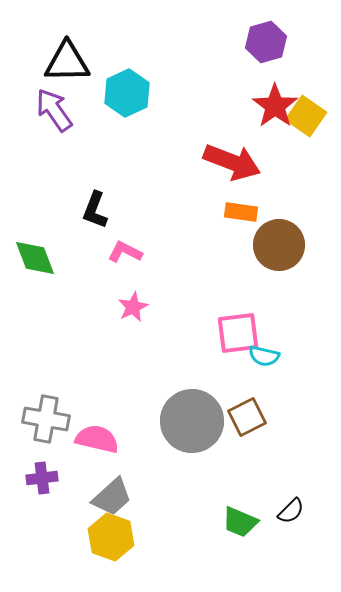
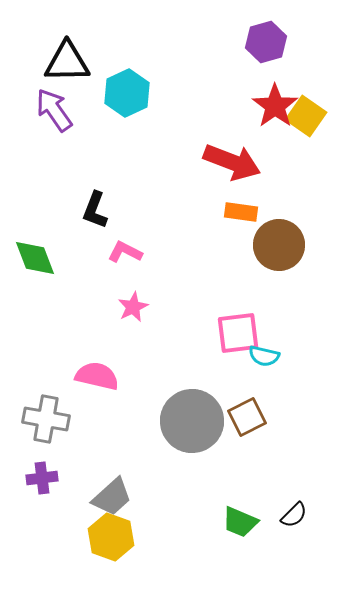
pink semicircle: moved 63 px up
black semicircle: moved 3 px right, 4 px down
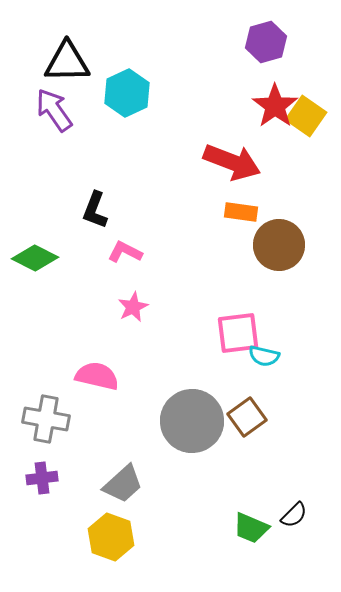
green diamond: rotated 42 degrees counterclockwise
brown square: rotated 9 degrees counterclockwise
gray trapezoid: moved 11 px right, 13 px up
green trapezoid: moved 11 px right, 6 px down
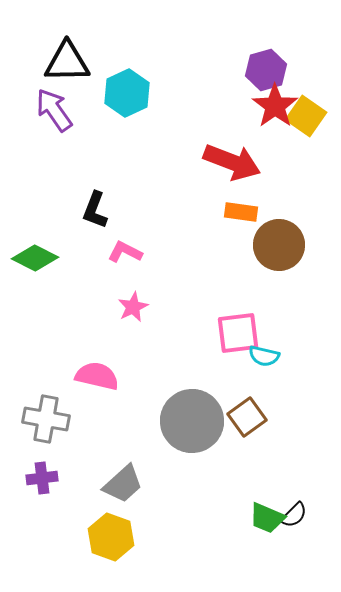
purple hexagon: moved 28 px down
green trapezoid: moved 16 px right, 10 px up
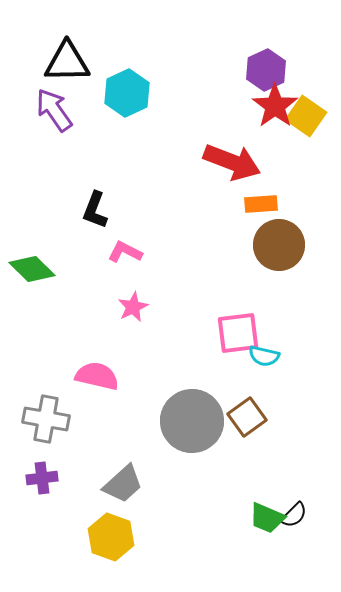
purple hexagon: rotated 9 degrees counterclockwise
orange rectangle: moved 20 px right, 8 px up; rotated 12 degrees counterclockwise
green diamond: moved 3 px left, 11 px down; rotated 18 degrees clockwise
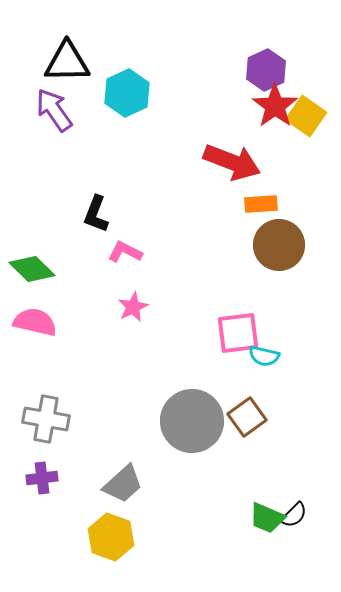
black L-shape: moved 1 px right, 4 px down
pink semicircle: moved 62 px left, 54 px up
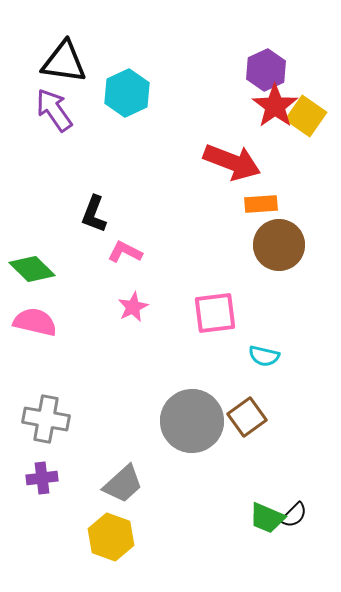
black triangle: moved 3 px left; rotated 9 degrees clockwise
black L-shape: moved 2 px left
pink square: moved 23 px left, 20 px up
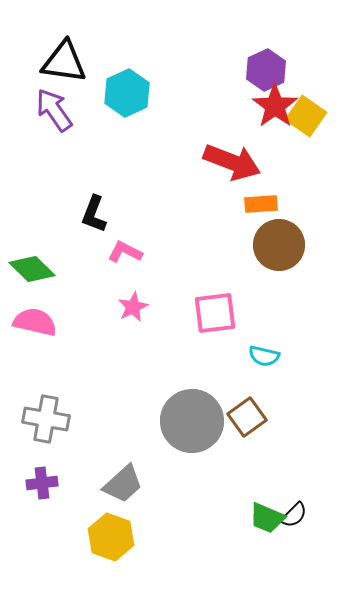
purple cross: moved 5 px down
